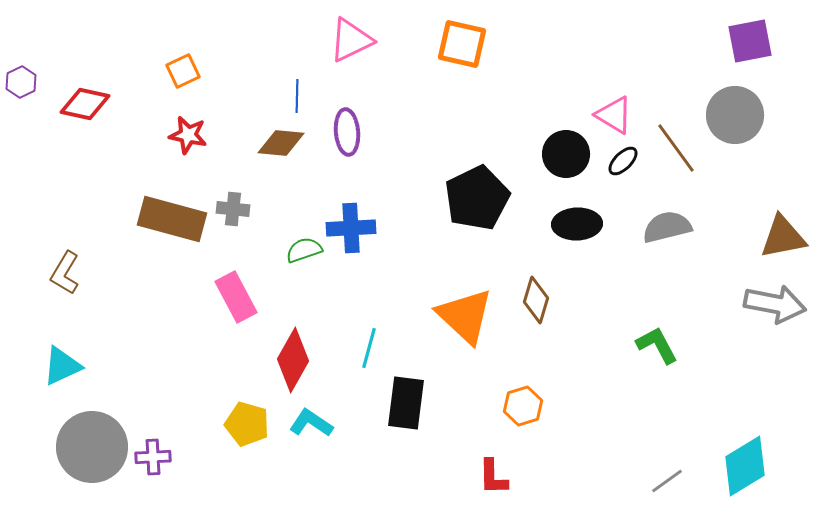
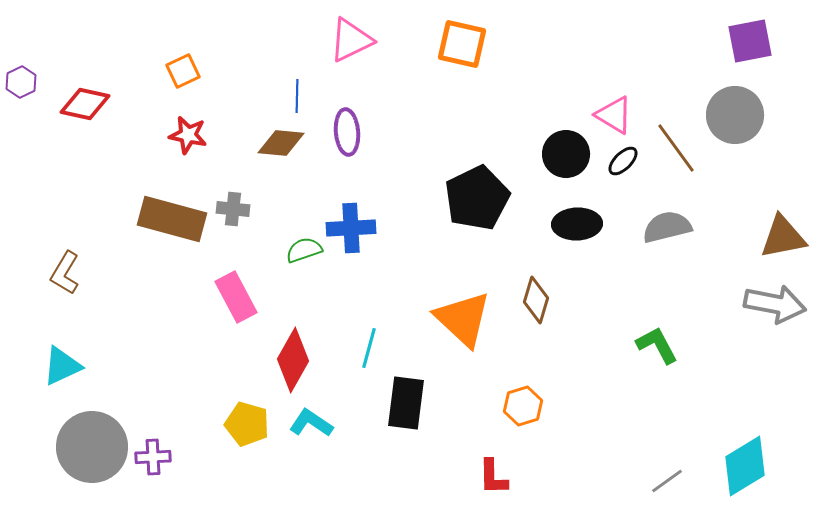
orange triangle at (465, 316): moved 2 px left, 3 px down
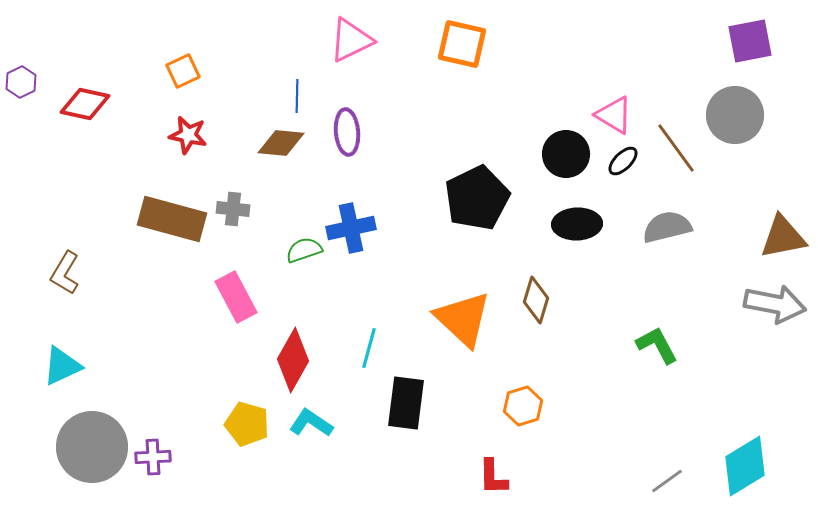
blue cross at (351, 228): rotated 9 degrees counterclockwise
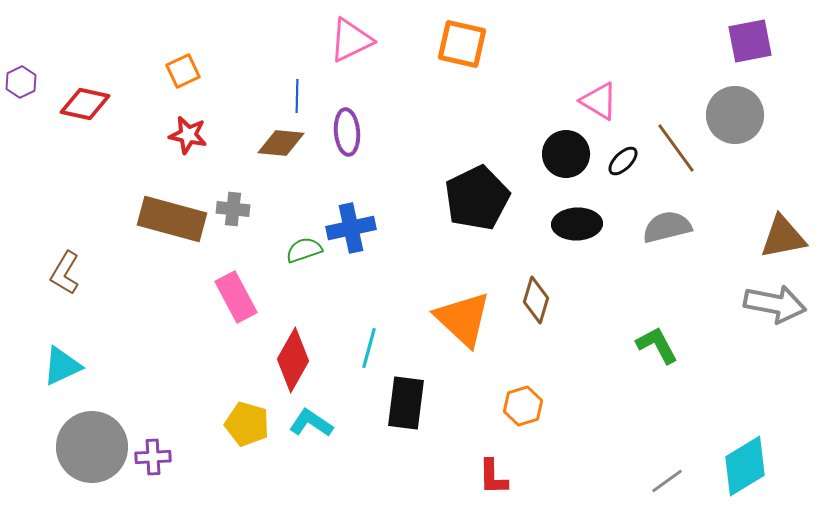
pink triangle at (614, 115): moved 15 px left, 14 px up
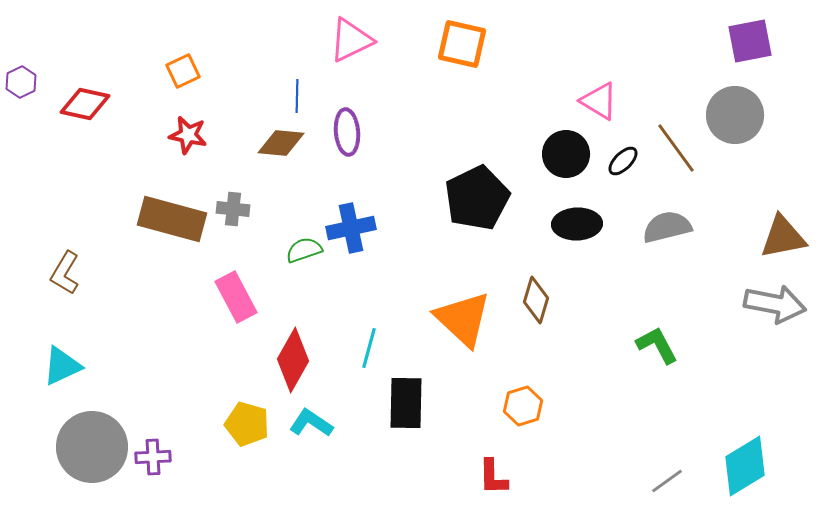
black rectangle at (406, 403): rotated 6 degrees counterclockwise
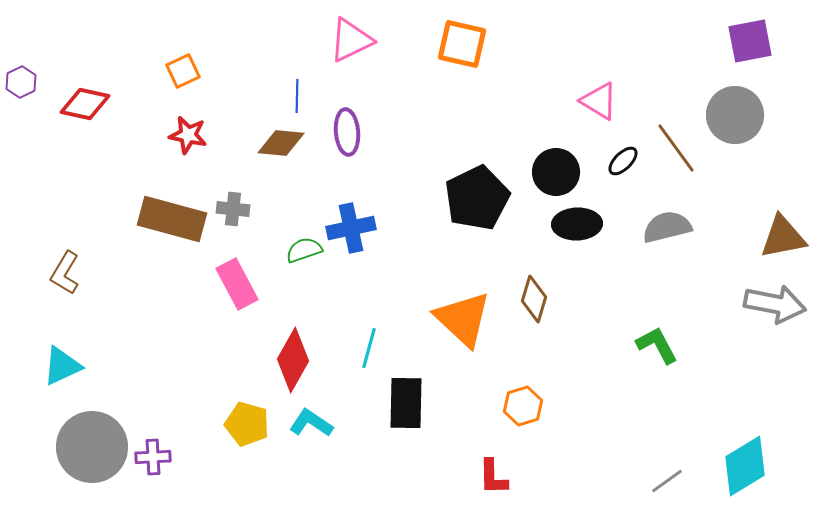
black circle at (566, 154): moved 10 px left, 18 px down
pink rectangle at (236, 297): moved 1 px right, 13 px up
brown diamond at (536, 300): moved 2 px left, 1 px up
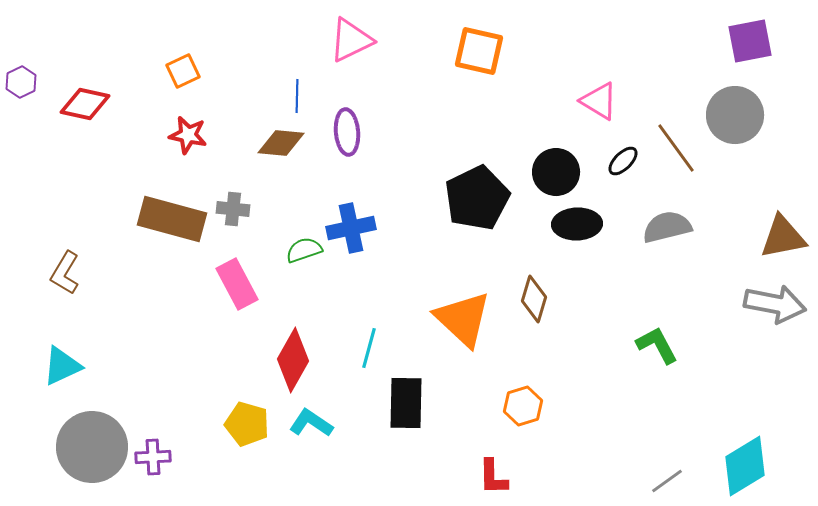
orange square at (462, 44): moved 17 px right, 7 px down
